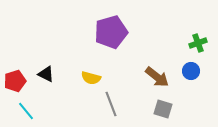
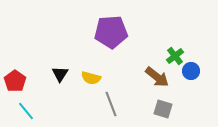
purple pentagon: rotated 12 degrees clockwise
green cross: moved 23 px left, 13 px down; rotated 18 degrees counterclockwise
black triangle: moved 14 px right; rotated 36 degrees clockwise
red pentagon: rotated 20 degrees counterclockwise
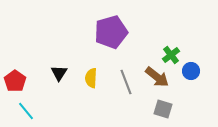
purple pentagon: rotated 12 degrees counterclockwise
green cross: moved 4 px left, 1 px up
black triangle: moved 1 px left, 1 px up
yellow semicircle: rotated 78 degrees clockwise
gray line: moved 15 px right, 22 px up
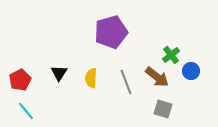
red pentagon: moved 5 px right, 1 px up; rotated 10 degrees clockwise
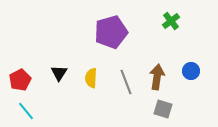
green cross: moved 34 px up
brown arrow: rotated 120 degrees counterclockwise
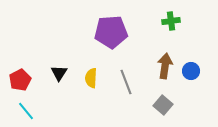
green cross: rotated 30 degrees clockwise
purple pentagon: rotated 12 degrees clockwise
brown arrow: moved 8 px right, 11 px up
gray square: moved 4 px up; rotated 24 degrees clockwise
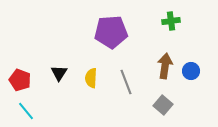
red pentagon: rotated 25 degrees counterclockwise
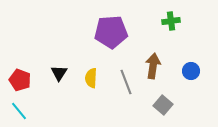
brown arrow: moved 12 px left
cyan line: moved 7 px left
